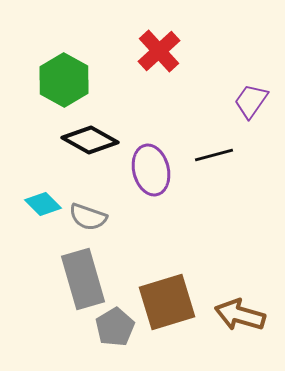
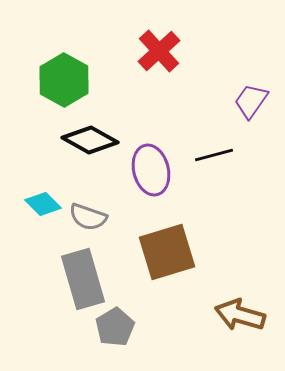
brown square: moved 50 px up
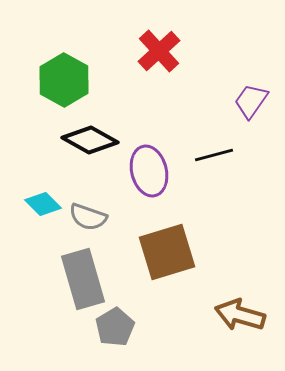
purple ellipse: moved 2 px left, 1 px down
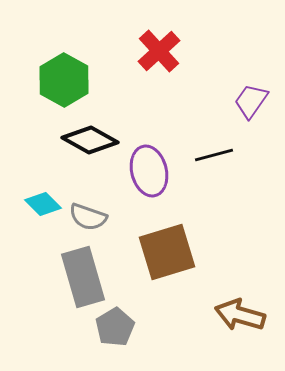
gray rectangle: moved 2 px up
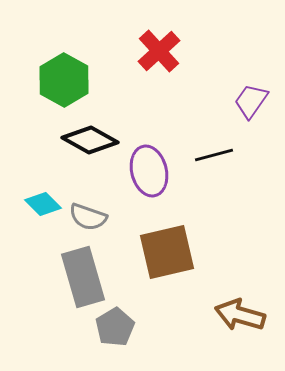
brown square: rotated 4 degrees clockwise
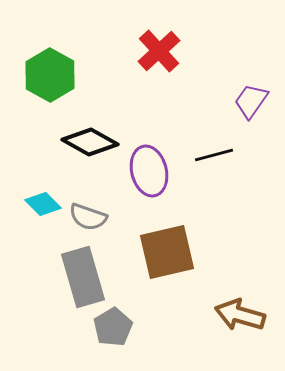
green hexagon: moved 14 px left, 5 px up
black diamond: moved 2 px down
gray pentagon: moved 2 px left
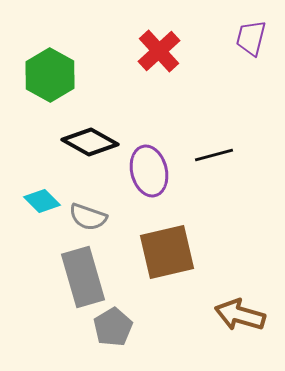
purple trapezoid: moved 63 px up; rotated 21 degrees counterclockwise
cyan diamond: moved 1 px left, 3 px up
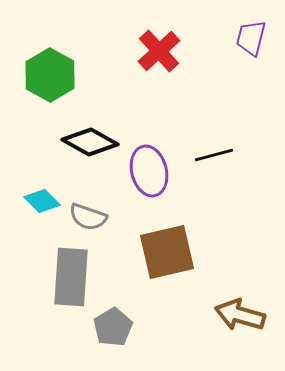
gray rectangle: moved 12 px left; rotated 20 degrees clockwise
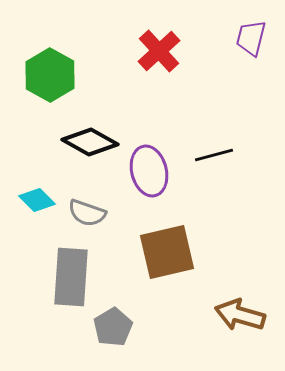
cyan diamond: moved 5 px left, 1 px up
gray semicircle: moved 1 px left, 4 px up
